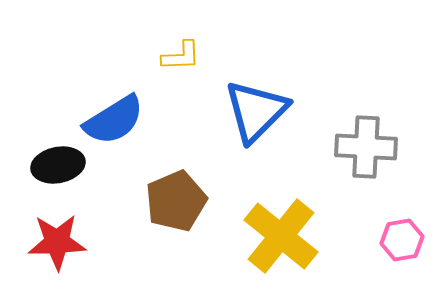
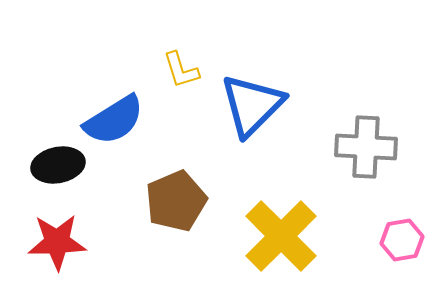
yellow L-shape: moved 14 px down; rotated 75 degrees clockwise
blue triangle: moved 4 px left, 6 px up
yellow cross: rotated 6 degrees clockwise
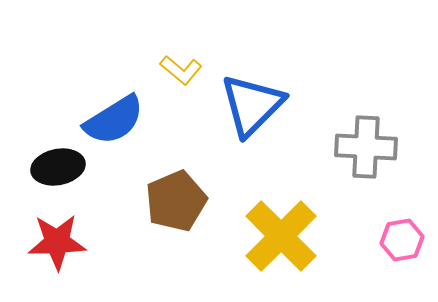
yellow L-shape: rotated 33 degrees counterclockwise
black ellipse: moved 2 px down
